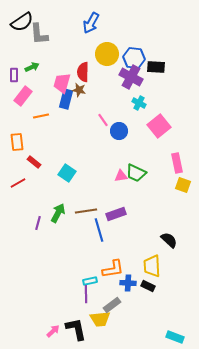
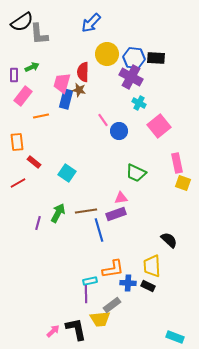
blue arrow at (91, 23): rotated 15 degrees clockwise
black rectangle at (156, 67): moved 9 px up
pink triangle at (121, 176): moved 22 px down
yellow square at (183, 185): moved 2 px up
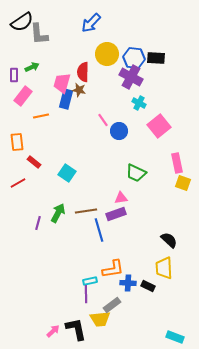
yellow trapezoid at (152, 266): moved 12 px right, 2 px down
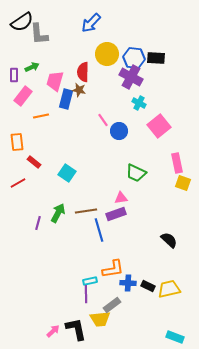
pink trapezoid at (62, 83): moved 7 px left, 2 px up
yellow trapezoid at (164, 268): moved 5 px right, 21 px down; rotated 80 degrees clockwise
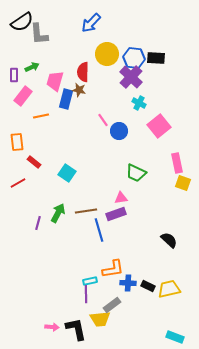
purple cross at (131, 77): rotated 15 degrees clockwise
pink arrow at (53, 331): moved 1 px left, 4 px up; rotated 48 degrees clockwise
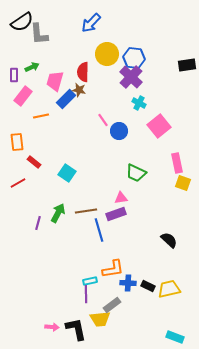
black rectangle at (156, 58): moved 31 px right, 7 px down; rotated 12 degrees counterclockwise
blue rectangle at (66, 99): rotated 30 degrees clockwise
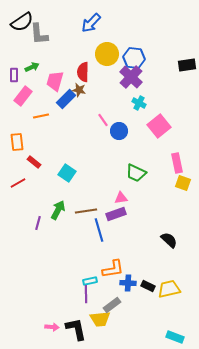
green arrow at (58, 213): moved 3 px up
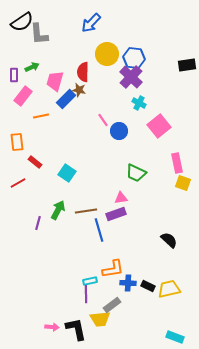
red rectangle at (34, 162): moved 1 px right
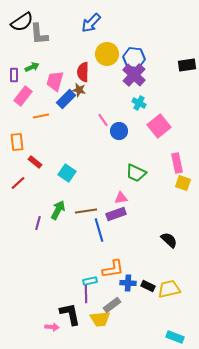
purple cross at (131, 77): moved 3 px right, 2 px up
red line at (18, 183): rotated 14 degrees counterclockwise
black L-shape at (76, 329): moved 6 px left, 15 px up
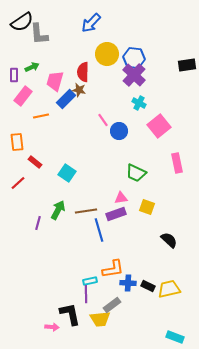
yellow square at (183, 183): moved 36 px left, 24 px down
